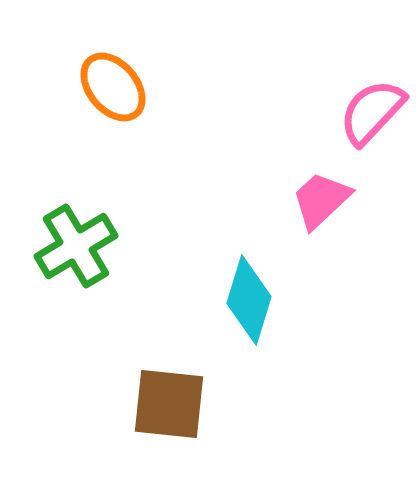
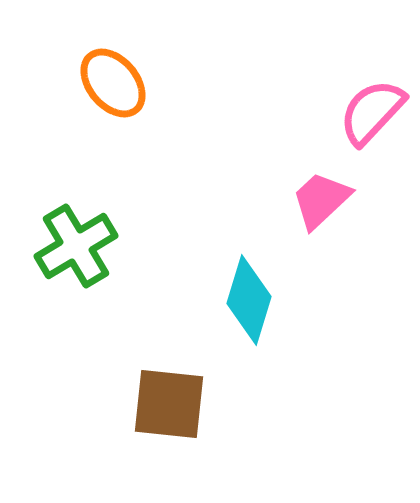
orange ellipse: moved 4 px up
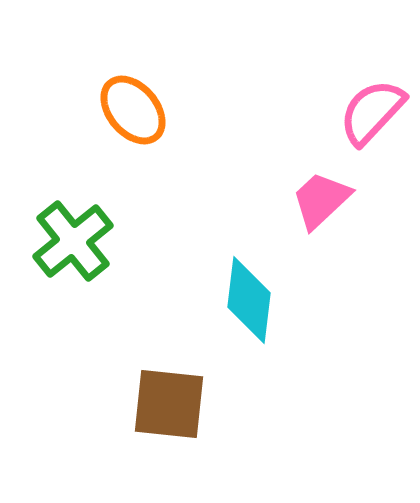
orange ellipse: moved 20 px right, 27 px down
green cross: moved 3 px left, 5 px up; rotated 8 degrees counterclockwise
cyan diamond: rotated 10 degrees counterclockwise
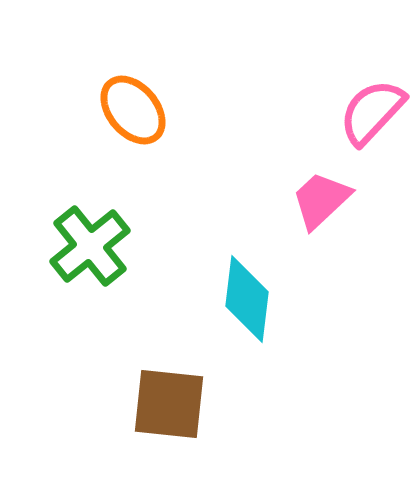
green cross: moved 17 px right, 5 px down
cyan diamond: moved 2 px left, 1 px up
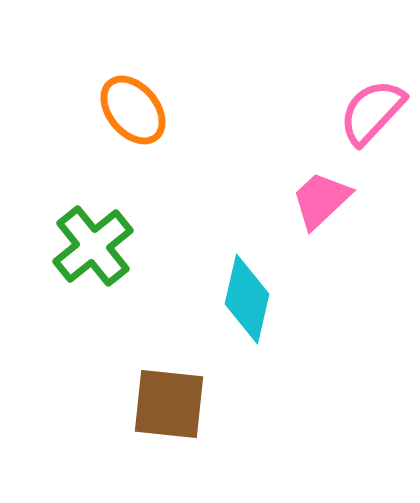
green cross: moved 3 px right
cyan diamond: rotated 6 degrees clockwise
